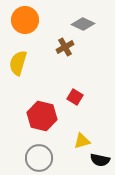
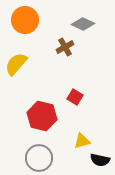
yellow semicircle: moved 2 px left, 1 px down; rotated 25 degrees clockwise
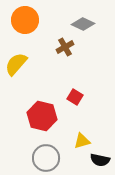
gray circle: moved 7 px right
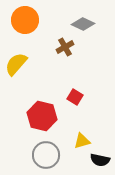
gray circle: moved 3 px up
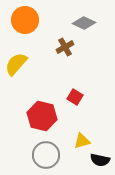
gray diamond: moved 1 px right, 1 px up
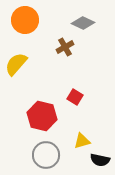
gray diamond: moved 1 px left
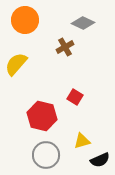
black semicircle: rotated 36 degrees counterclockwise
